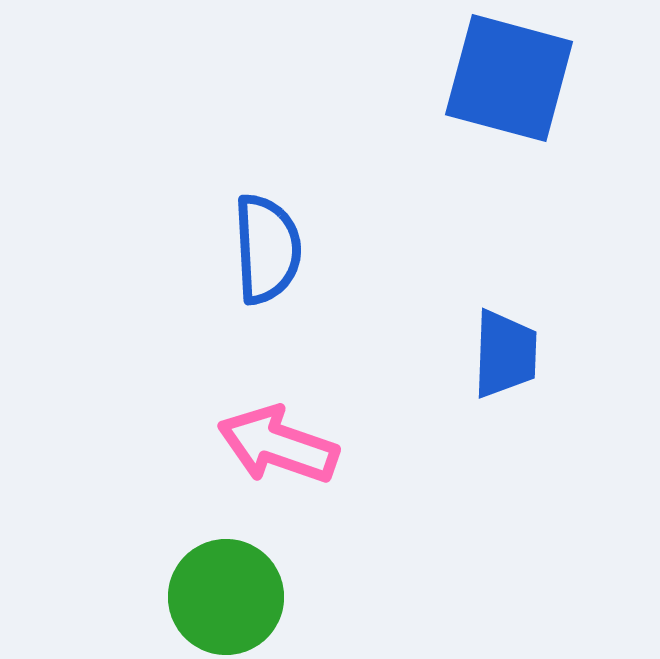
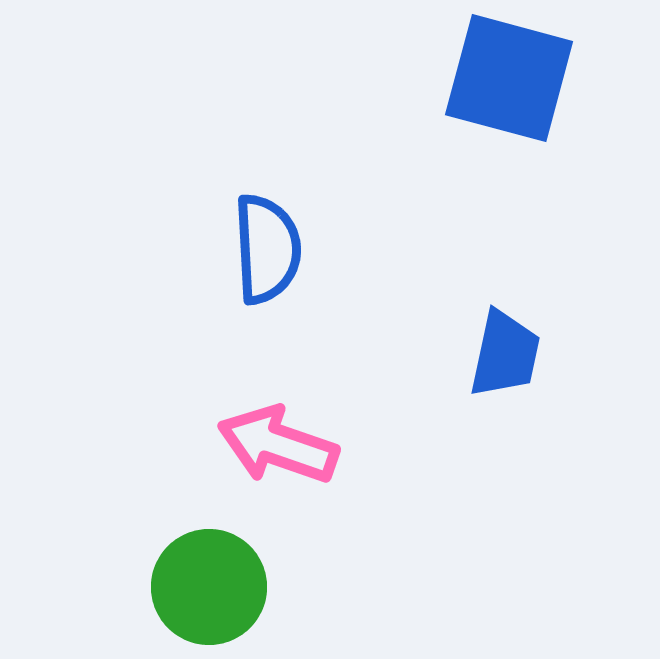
blue trapezoid: rotated 10 degrees clockwise
green circle: moved 17 px left, 10 px up
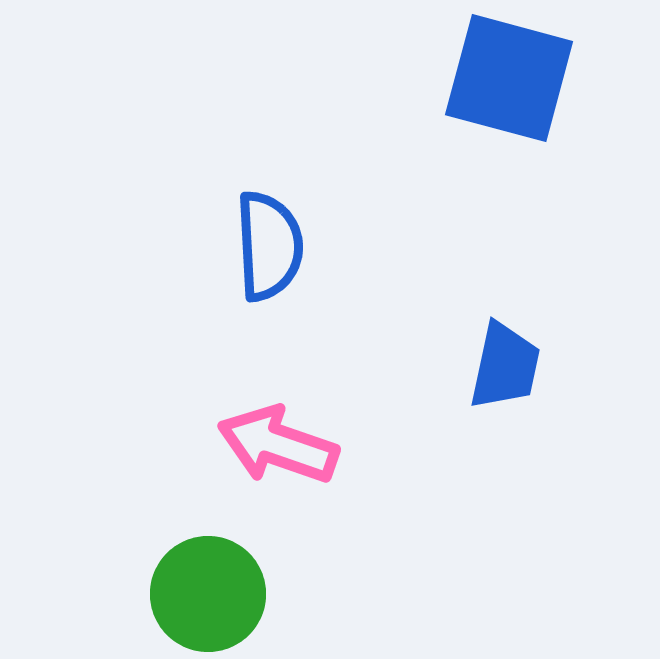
blue semicircle: moved 2 px right, 3 px up
blue trapezoid: moved 12 px down
green circle: moved 1 px left, 7 px down
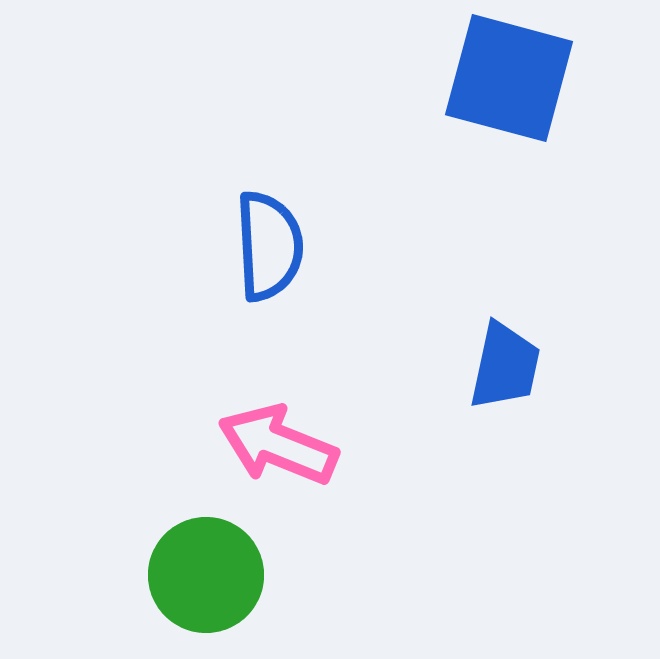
pink arrow: rotated 3 degrees clockwise
green circle: moved 2 px left, 19 px up
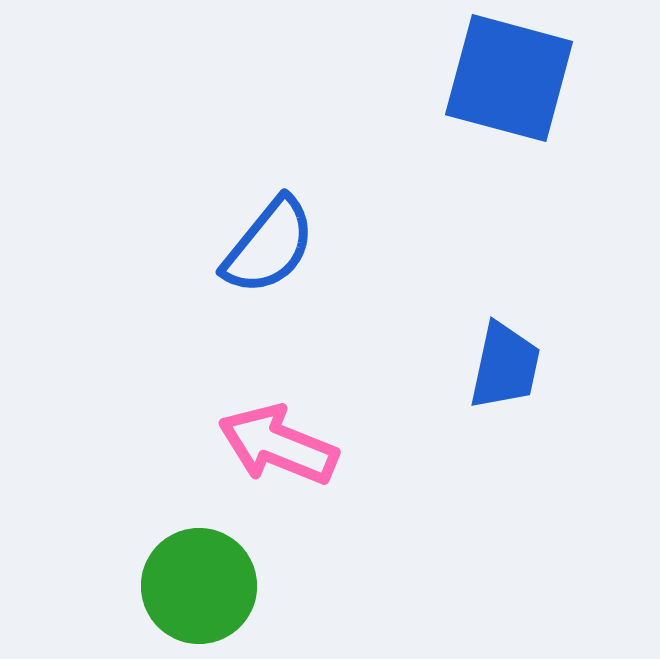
blue semicircle: rotated 42 degrees clockwise
green circle: moved 7 px left, 11 px down
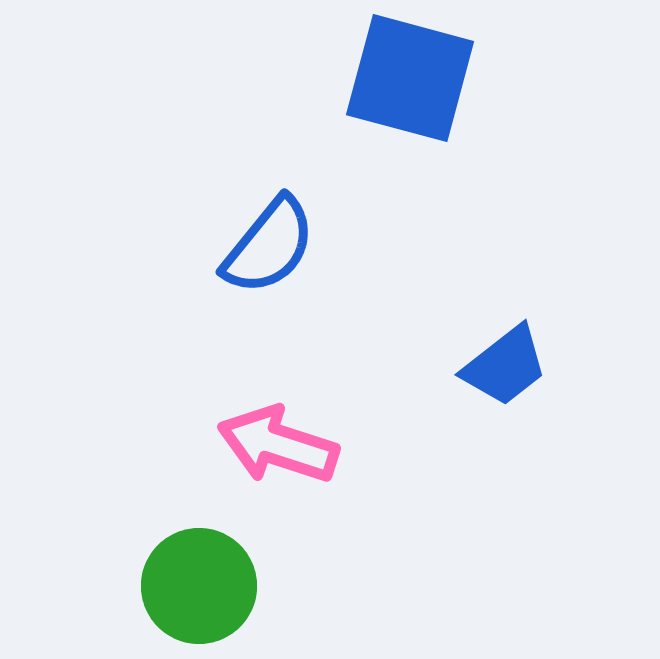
blue square: moved 99 px left
blue trapezoid: rotated 40 degrees clockwise
pink arrow: rotated 4 degrees counterclockwise
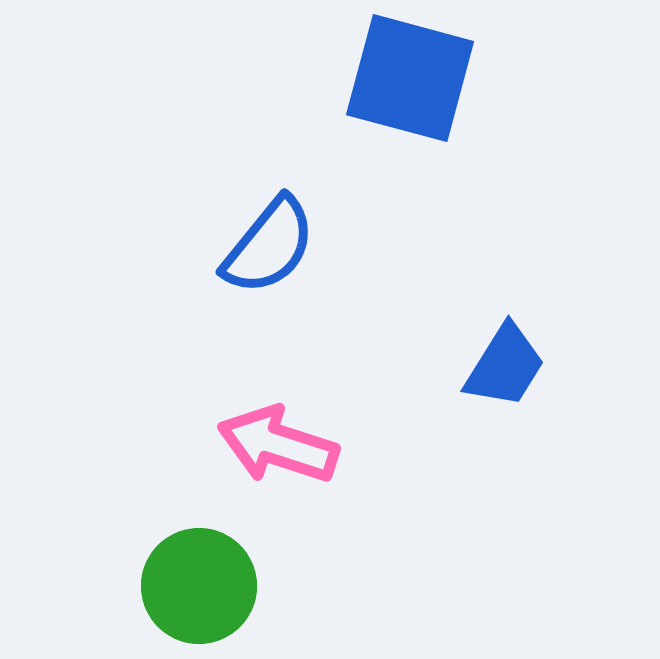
blue trapezoid: rotated 20 degrees counterclockwise
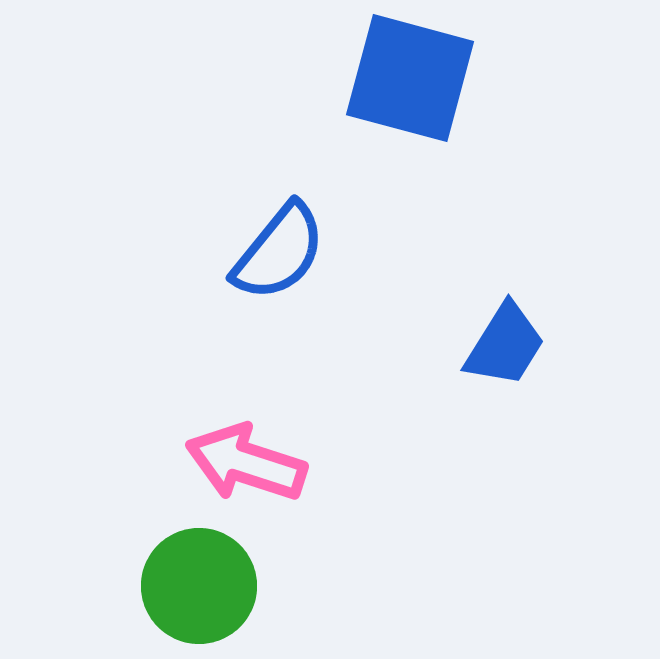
blue semicircle: moved 10 px right, 6 px down
blue trapezoid: moved 21 px up
pink arrow: moved 32 px left, 18 px down
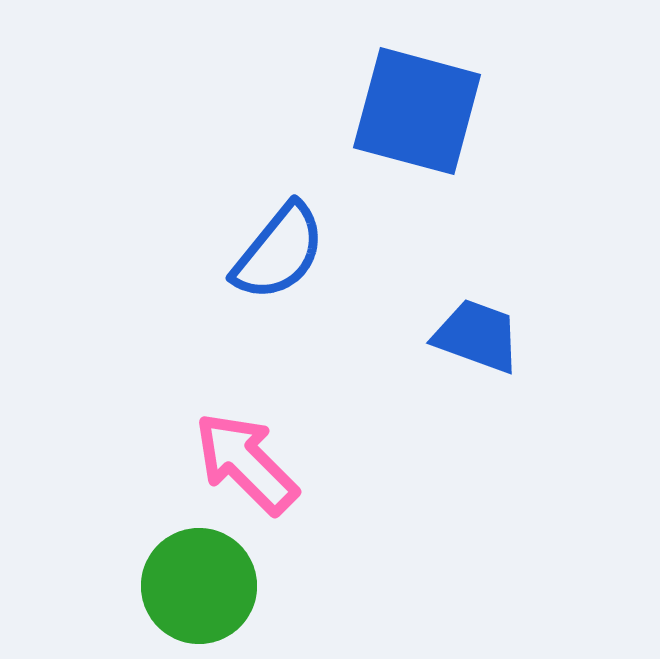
blue square: moved 7 px right, 33 px down
blue trapezoid: moved 28 px left, 9 px up; rotated 102 degrees counterclockwise
pink arrow: rotated 27 degrees clockwise
